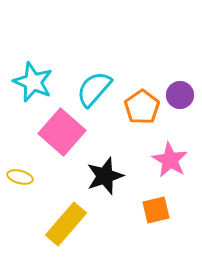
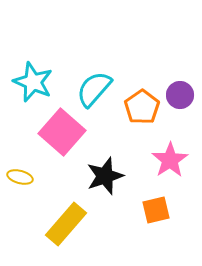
pink star: rotated 9 degrees clockwise
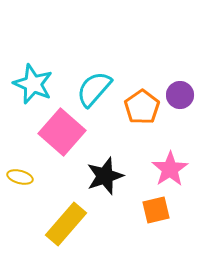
cyan star: moved 2 px down
pink star: moved 9 px down
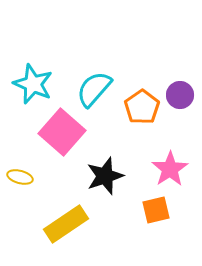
yellow rectangle: rotated 15 degrees clockwise
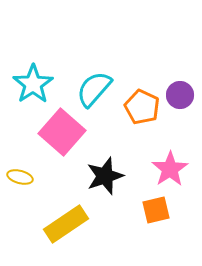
cyan star: rotated 15 degrees clockwise
orange pentagon: rotated 12 degrees counterclockwise
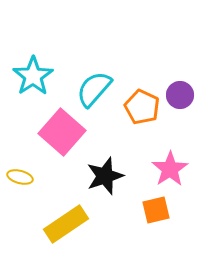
cyan star: moved 8 px up
